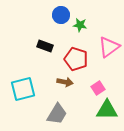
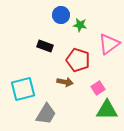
pink triangle: moved 3 px up
red pentagon: moved 2 px right, 1 px down
gray trapezoid: moved 11 px left
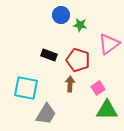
black rectangle: moved 4 px right, 9 px down
brown arrow: moved 5 px right, 2 px down; rotated 98 degrees counterclockwise
cyan square: moved 3 px right, 1 px up; rotated 25 degrees clockwise
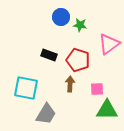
blue circle: moved 2 px down
pink square: moved 1 px left, 1 px down; rotated 32 degrees clockwise
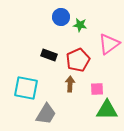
red pentagon: rotated 30 degrees clockwise
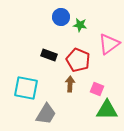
red pentagon: rotated 25 degrees counterclockwise
pink square: rotated 24 degrees clockwise
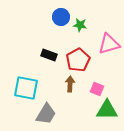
pink triangle: rotated 20 degrees clockwise
red pentagon: rotated 20 degrees clockwise
